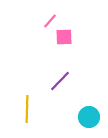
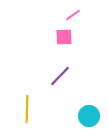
pink line: moved 23 px right, 6 px up; rotated 14 degrees clockwise
purple line: moved 5 px up
cyan circle: moved 1 px up
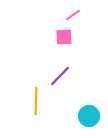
yellow line: moved 9 px right, 8 px up
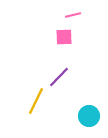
pink line: rotated 21 degrees clockwise
purple line: moved 1 px left, 1 px down
yellow line: rotated 24 degrees clockwise
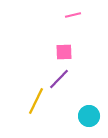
pink square: moved 15 px down
purple line: moved 2 px down
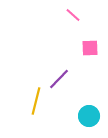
pink line: rotated 56 degrees clockwise
pink square: moved 26 px right, 4 px up
yellow line: rotated 12 degrees counterclockwise
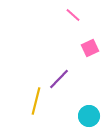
pink square: rotated 24 degrees counterclockwise
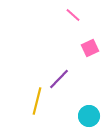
yellow line: moved 1 px right
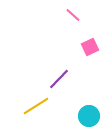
pink square: moved 1 px up
yellow line: moved 1 px left, 5 px down; rotated 44 degrees clockwise
